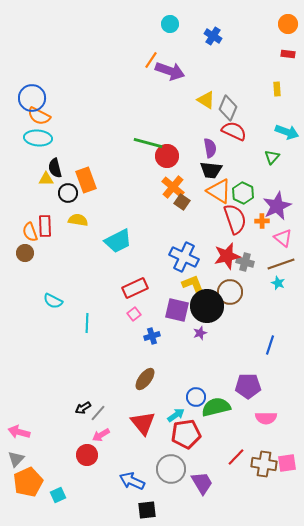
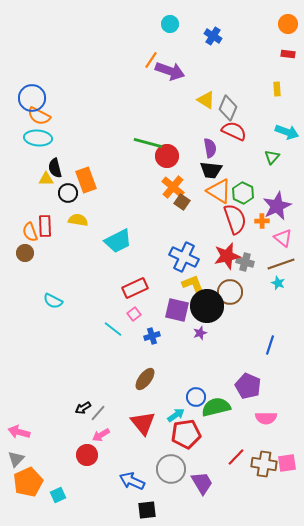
cyan line at (87, 323): moved 26 px right, 6 px down; rotated 54 degrees counterclockwise
purple pentagon at (248, 386): rotated 25 degrees clockwise
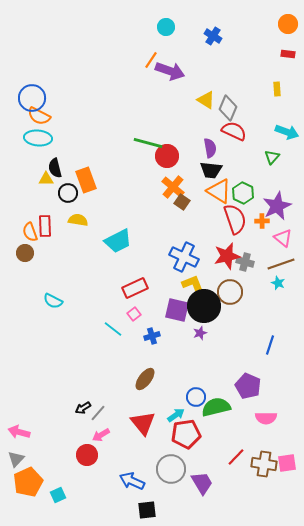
cyan circle at (170, 24): moved 4 px left, 3 px down
black circle at (207, 306): moved 3 px left
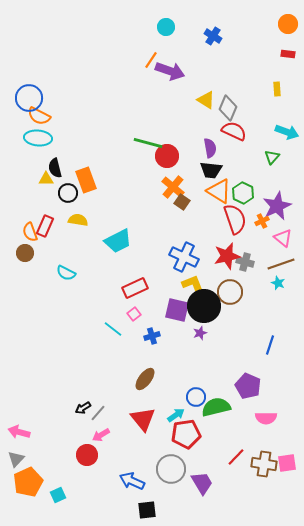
blue circle at (32, 98): moved 3 px left
orange cross at (262, 221): rotated 24 degrees counterclockwise
red rectangle at (45, 226): rotated 25 degrees clockwise
cyan semicircle at (53, 301): moved 13 px right, 28 px up
red triangle at (143, 423): moved 4 px up
